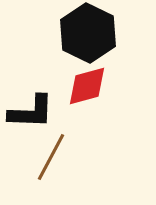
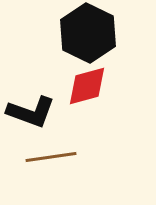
black L-shape: rotated 18 degrees clockwise
brown line: rotated 54 degrees clockwise
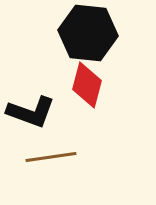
black hexagon: rotated 20 degrees counterclockwise
red diamond: moved 1 px up; rotated 60 degrees counterclockwise
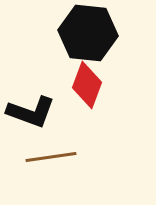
red diamond: rotated 6 degrees clockwise
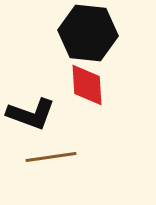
red diamond: rotated 24 degrees counterclockwise
black L-shape: moved 2 px down
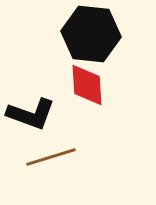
black hexagon: moved 3 px right, 1 px down
brown line: rotated 9 degrees counterclockwise
